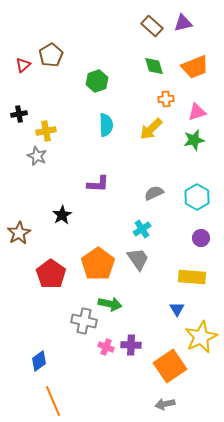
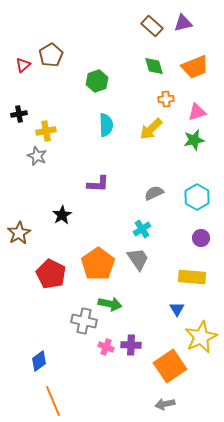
red pentagon: rotated 8 degrees counterclockwise
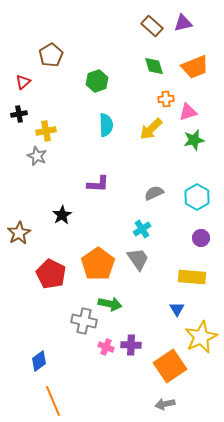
red triangle: moved 17 px down
pink triangle: moved 9 px left
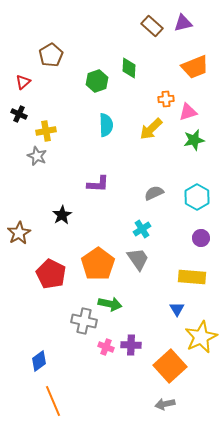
green diamond: moved 25 px left, 2 px down; rotated 20 degrees clockwise
black cross: rotated 35 degrees clockwise
orange square: rotated 8 degrees counterclockwise
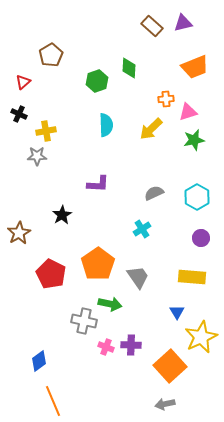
gray star: rotated 24 degrees counterclockwise
gray trapezoid: moved 18 px down
blue triangle: moved 3 px down
